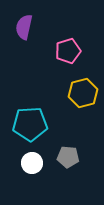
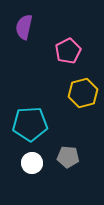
pink pentagon: rotated 10 degrees counterclockwise
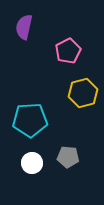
cyan pentagon: moved 4 px up
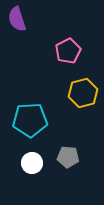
purple semicircle: moved 7 px left, 8 px up; rotated 30 degrees counterclockwise
